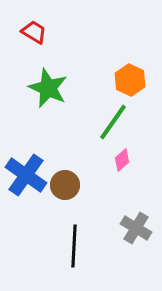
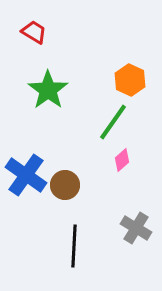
green star: moved 2 px down; rotated 12 degrees clockwise
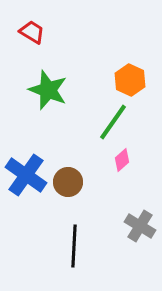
red trapezoid: moved 2 px left
green star: rotated 15 degrees counterclockwise
brown circle: moved 3 px right, 3 px up
gray cross: moved 4 px right, 2 px up
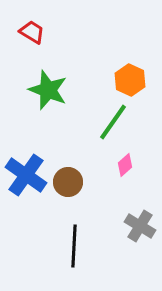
pink diamond: moved 3 px right, 5 px down
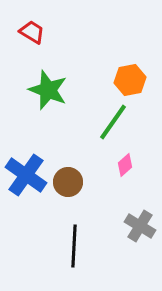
orange hexagon: rotated 24 degrees clockwise
